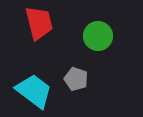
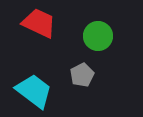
red trapezoid: rotated 51 degrees counterclockwise
gray pentagon: moved 6 px right, 4 px up; rotated 25 degrees clockwise
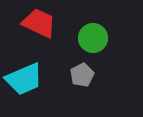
green circle: moved 5 px left, 2 px down
cyan trapezoid: moved 10 px left, 12 px up; rotated 120 degrees clockwise
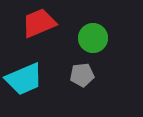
red trapezoid: rotated 48 degrees counterclockwise
gray pentagon: rotated 20 degrees clockwise
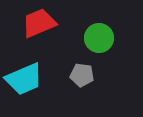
green circle: moved 6 px right
gray pentagon: rotated 15 degrees clockwise
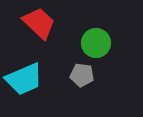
red trapezoid: rotated 66 degrees clockwise
green circle: moved 3 px left, 5 px down
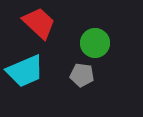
green circle: moved 1 px left
cyan trapezoid: moved 1 px right, 8 px up
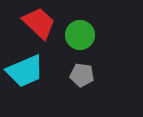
green circle: moved 15 px left, 8 px up
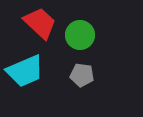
red trapezoid: moved 1 px right
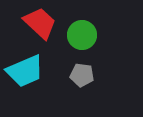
green circle: moved 2 px right
